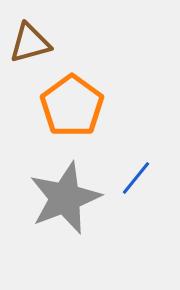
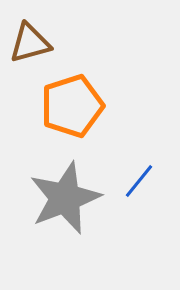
orange pentagon: rotated 18 degrees clockwise
blue line: moved 3 px right, 3 px down
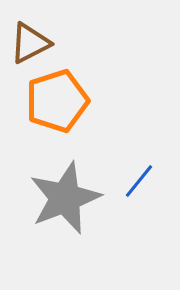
brown triangle: rotated 12 degrees counterclockwise
orange pentagon: moved 15 px left, 5 px up
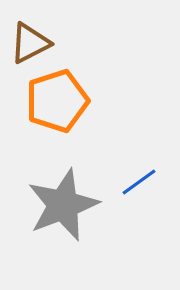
blue line: moved 1 px down; rotated 15 degrees clockwise
gray star: moved 2 px left, 7 px down
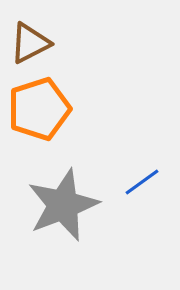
orange pentagon: moved 18 px left, 8 px down
blue line: moved 3 px right
